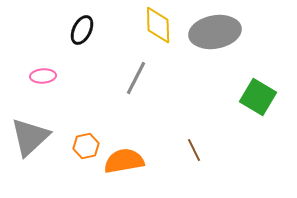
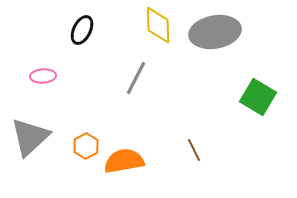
orange hexagon: rotated 15 degrees counterclockwise
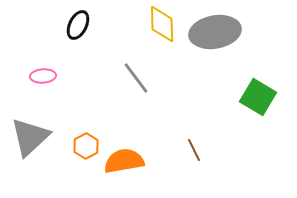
yellow diamond: moved 4 px right, 1 px up
black ellipse: moved 4 px left, 5 px up
gray line: rotated 64 degrees counterclockwise
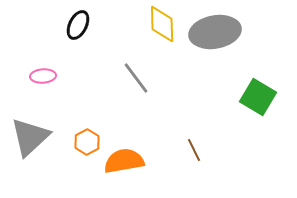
orange hexagon: moved 1 px right, 4 px up
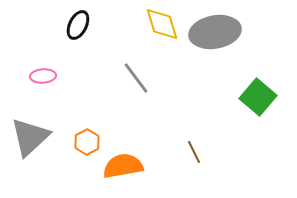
yellow diamond: rotated 15 degrees counterclockwise
green square: rotated 9 degrees clockwise
brown line: moved 2 px down
orange semicircle: moved 1 px left, 5 px down
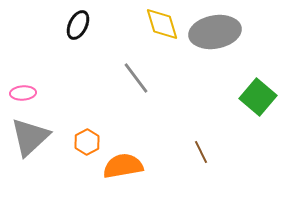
pink ellipse: moved 20 px left, 17 px down
brown line: moved 7 px right
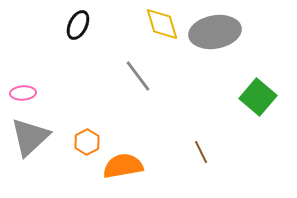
gray line: moved 2 px right, 2 px up
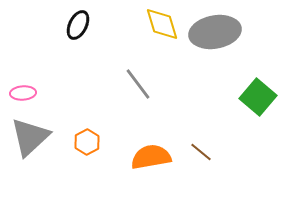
gray line: moved 8 px down
brown line: rotated 25 degrees counterclockwise
orange semicircle: moved 28 px right, 9 px up
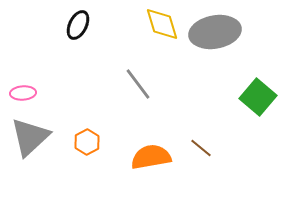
brown line: moved 4 px up
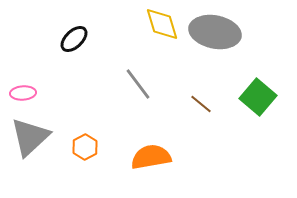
black ellipse: moved 4 px left, 14 px down; rotated 20 degrees clockwise
gray ellipse: rotated 21 degrees clockwise
orange hexagon: moved 2 px left, 5 px down
brown line: moved 44 px up
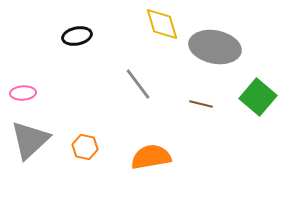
gray ellipse: moved 15 px down
black ellipse: moved 3 px right, 3 px up; rotated 32 degrees clockwise
brown line: rotated 25 degrees counterclockwise
gray triangle: moved 3 px down
orange hexagon: rotated 20 degrees counterclockwise
